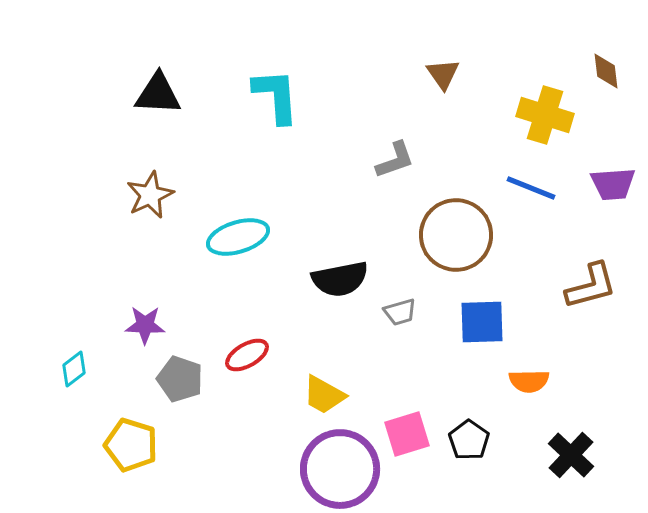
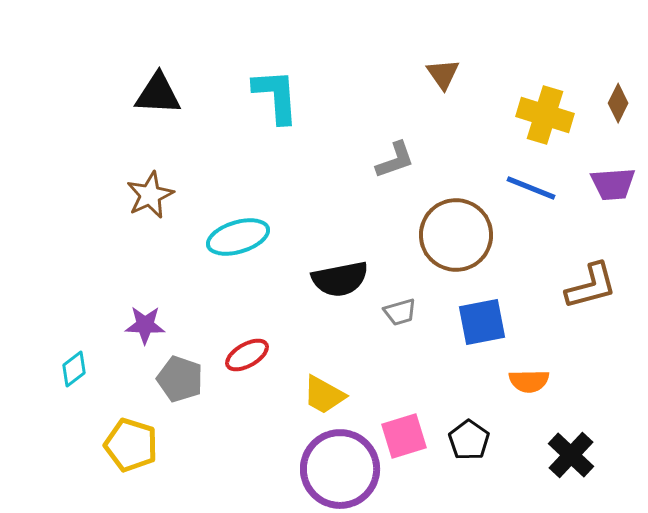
brown diamond: moved 12 px right, 32 px down; rotated 33 degrees clockwise
blue square: rotated 9 degrees counterclockwise
pink square: moved 3 px left, 2 px down
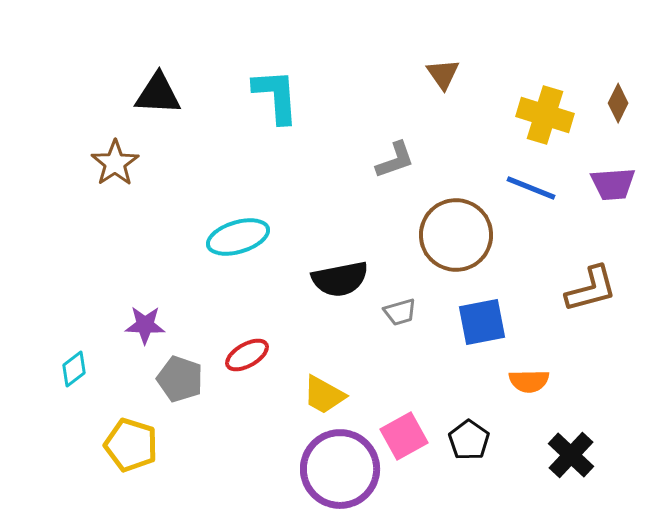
brown star: moved 35 px left, 32 px up; rotated 9 degrees counterclockwise
brown L-shape: moved 3 px down
pink square: rotated 12 degrees counterclockwise
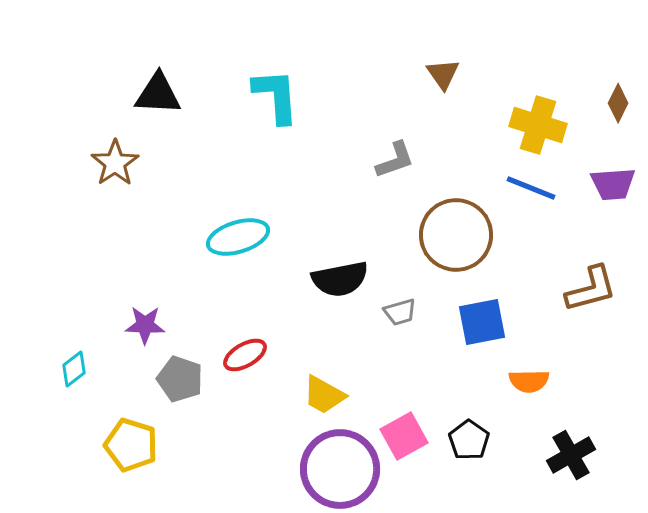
yellow cross: moved 7 px left, 10 px down
red ellipse: moved 2 px left
black cross: rotated 18 degrees clockwise
